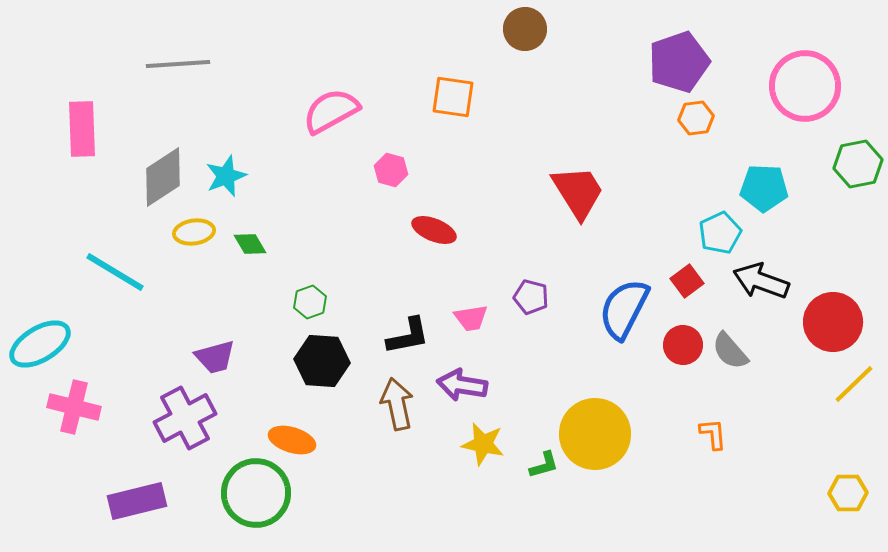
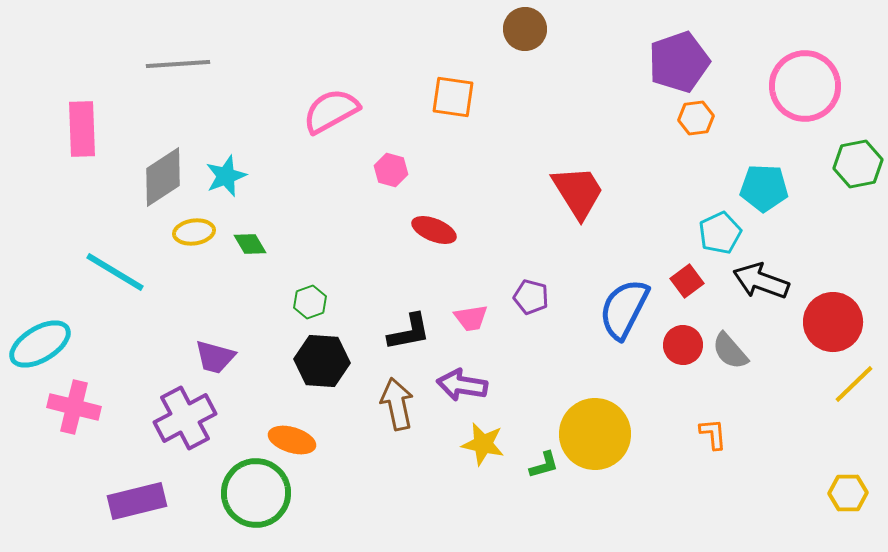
black L-shape at (408, 336): moved 1 px right, 4 px up
purple trapezoid at (215, 357): rotated 30 degrees clockwise
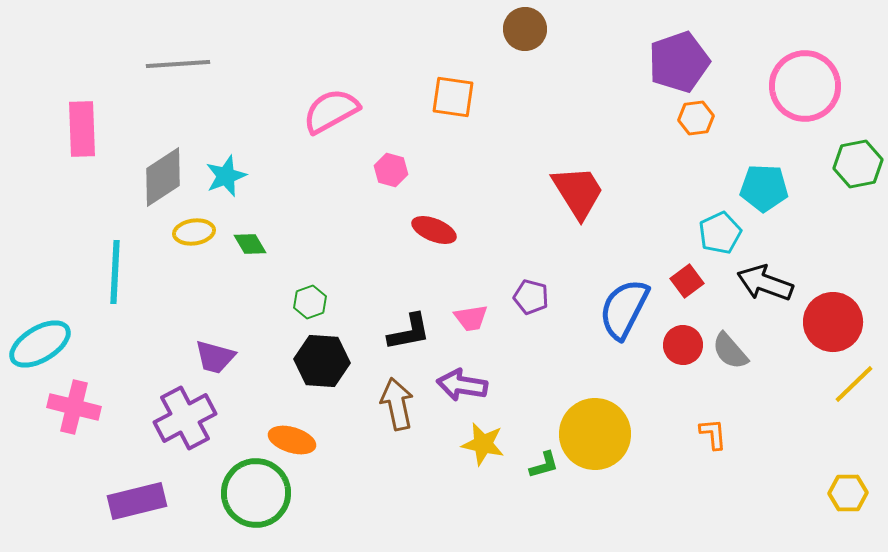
cyan line at (115, 272): rotated 62 degrees clockwise
black arrow at (761, 281): moved 4 px right, 2 px down
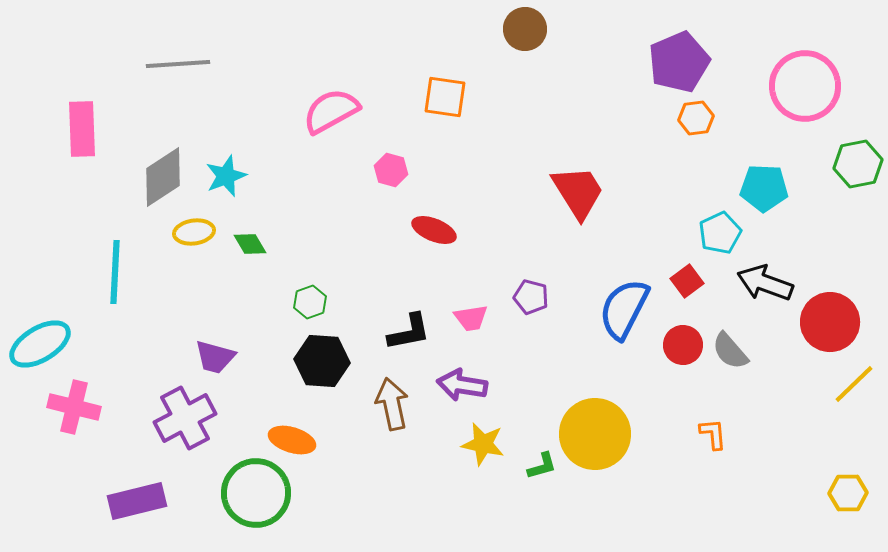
purple pentagon at (679, 62): rotated 4 degrees counterclockwise
orange square at (453, 97): moved 8 px left
red circle at (833, 322): moved 3 px left
brown arrow at (397, 404): moved 5 px left
green L-shape at (544, 465): moved 2 px left, 1 px down
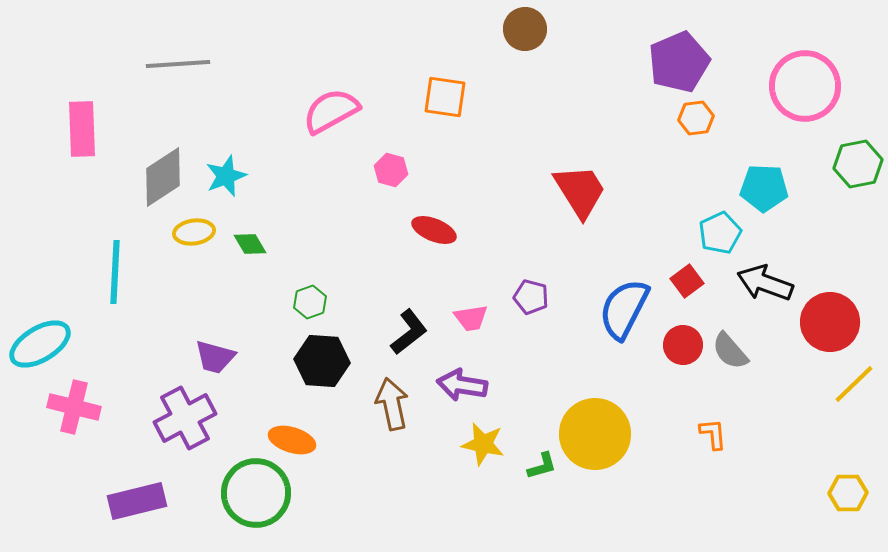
red trapezoid at (578, 192): moved 2 px right, 1 px up
black L-shape at (409, 332): rotated 27 degrees counterclockwise
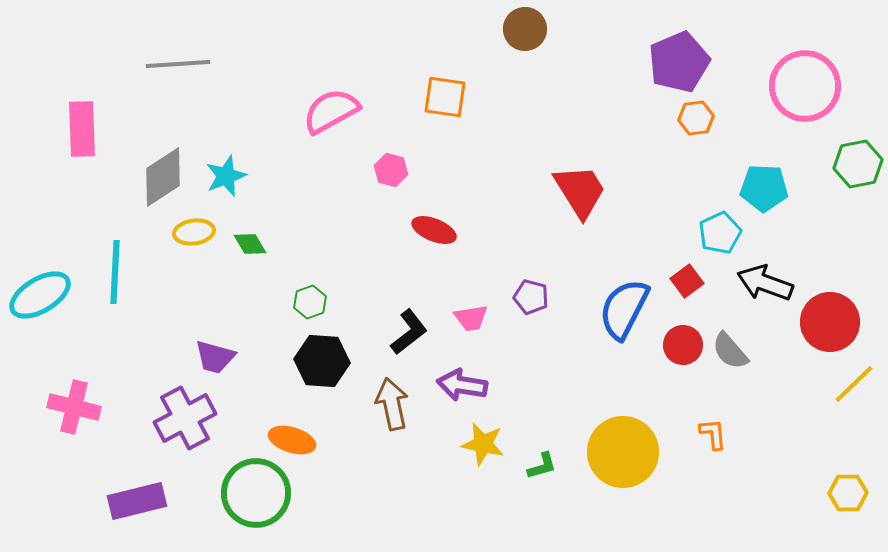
cyan ellipse at (40, 344): moved 49 px up
yellow circle at (595, 434): moved 28 px right, 18 px down
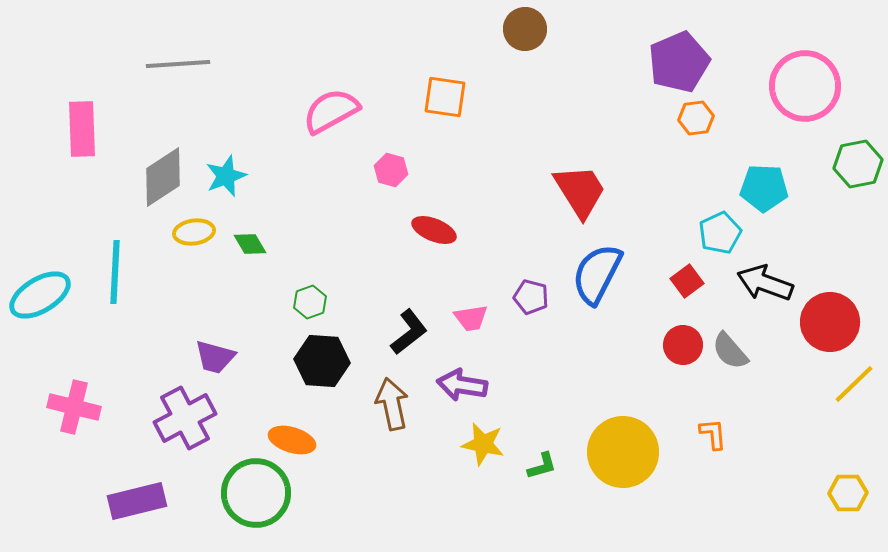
blue semicircle at (624, 309): moved 27 px left, 35 px up
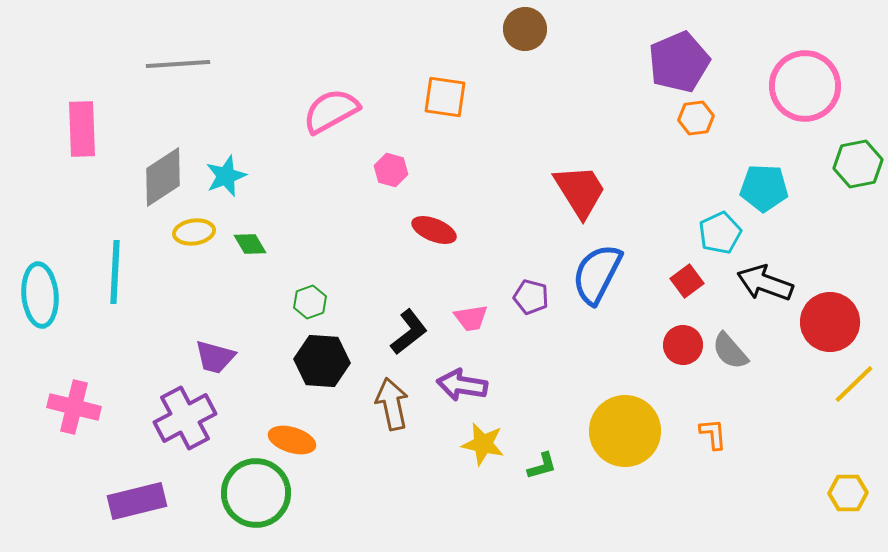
cyan ellipse at (40, 295): rotated 64 degrees counterclockwise
yellow circle at (623, 452): moved 2 px right, 21 px up
